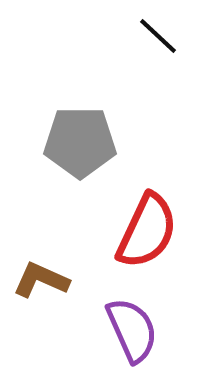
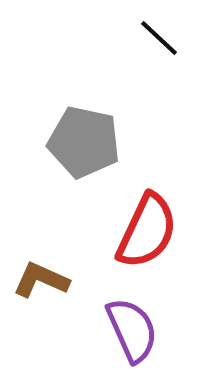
black line: moved 1 px right, 2 px down
gray pentagon: moved 4 px right; rotated 12 degrees clockwise
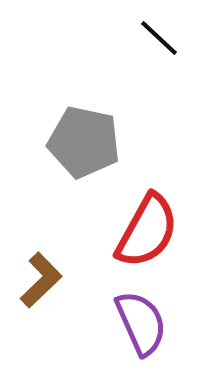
red semicircle: rotated 4 degrees clockwise
brown L-shape: rotated 112 degrees clockwise
purple semicircle: moved 9 px right, 7 px up
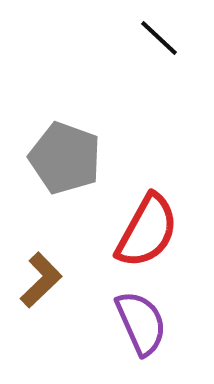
gray pentagon: moved 19 px left, 16 px down; rotated 8 degrees clockwise
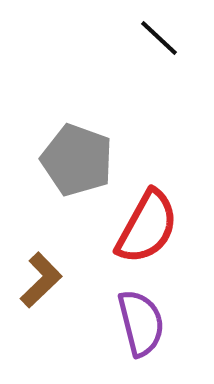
gray pentagon: moved 12 px right, 2 px down
red semicircle: moved 4 px up
purple semicircle: rotated 10 degrees clockwise
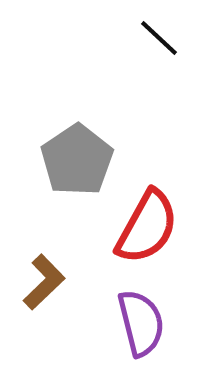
gray pentagon: rotated 18 degrees clockwise
brown L-shape: moved 3 px right, 2 px down
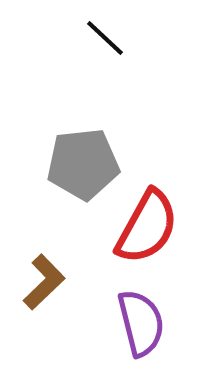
black line: moved 54 px left
gray pentagon: moved 6 px right, 4 px down; rotated 28 degrees clockwise
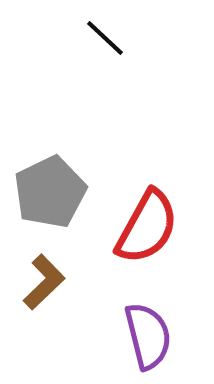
gray pentagon: moved 33 px left, 28 px down; rotated 20 degrees counterclockwise
purple semicircle: moved 7 px right, 13 px down
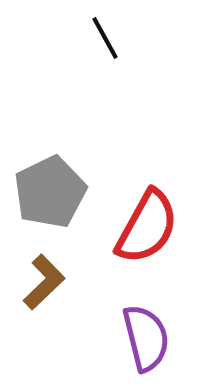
black line: rotated 18 degrees clockwise
purple semicircle: moved 2 px left, 2 px down
